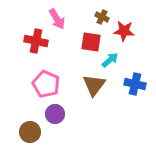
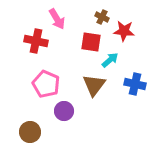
purple circle: moved 9 px right, 3 px up
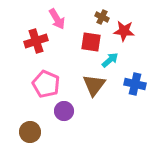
red cross: rotated 30 degrees counterclockwise
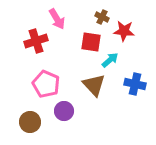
brown triangle: rotated 20 degrees counterclockwise
brown circle: moved 10 px up
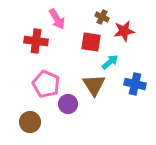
red star: rotated 15 degrees counterclockwise
red cross: rotated 25 degrees clockwise
cyan arrow: moved 2 px down
brown triangle: rotated 10 degrees clockwise
purple circle: moved 4 px right, 7 px up
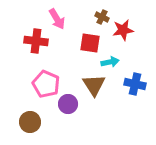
red star: moved 1 px left, 1 px up
red square: moved 1 px left, 1 px down
cyan arrow: rotated 30 degrees clockwise
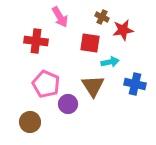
pink arrow: moved 3 px right, 2 px up
brown triangle: moved 1 px left, 1 px down
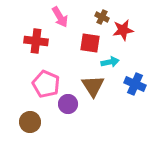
blue cross: rotated 10 degrees clockwise
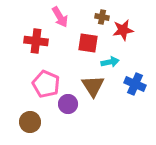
brown cross: rotated 16 degrees counterclockwise
red square: moved 2 px left
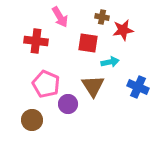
blue cross: moved 3 px right, 3 px down
brown circle: moved 2 px right, 2 px up
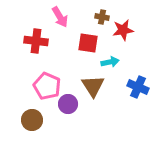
pink pentagon: moved 1 px right, 2 px down
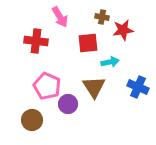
red square: rotated 15 degrees counterclockwise
brown triangle: moved 1 px right, 1 px down
